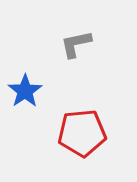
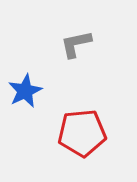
blue star: rotated 8 degrees clockwise
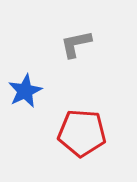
red pentagon: rotated 9 degrees clockwise
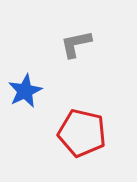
red pentagon: rotated 9 degrees clockwise
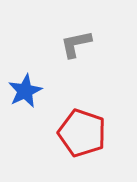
red pentagon: rotated 6 degrees clockwise
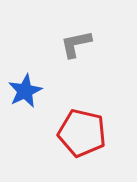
red pentagon: rotated 6 degrees counterclockwise
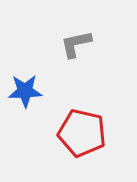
blue star: rotated 24 degrees clockwise
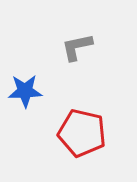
gray L-shape: moved 1 px right, 3 px down
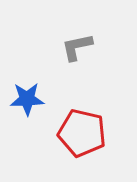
blue star: moved 2 px right, 8 px down
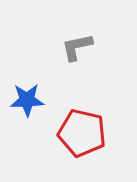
blue star: moved 1 px down
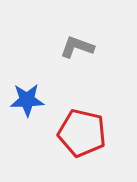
gray L-shape: rotated 32 degrees clockwise
